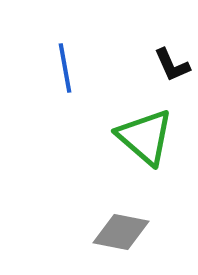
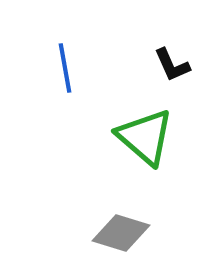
gray diamond: moved 1 px down; rotated 6 degrees clockwise
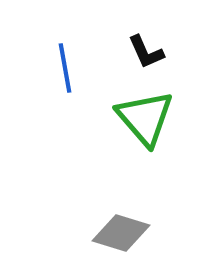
black L-shape: moved 26 px left, 13 px up
green triangle: moved 19 px up; rotated 8 degrees clockwise
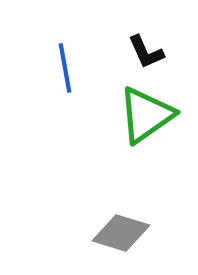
green triangle: moved 1 px right, 3 px up; rotated 36 degrees clockwise
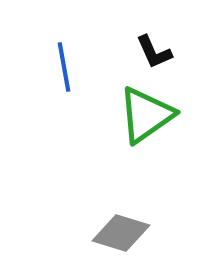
black L-shape: moved 8 px right
blue line: moved 1 px left, 1 px up
